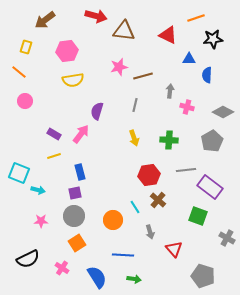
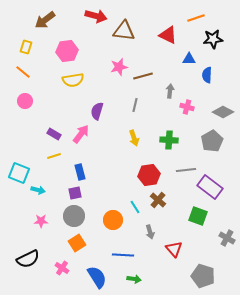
orange line at (19, 72): moved 4 px right
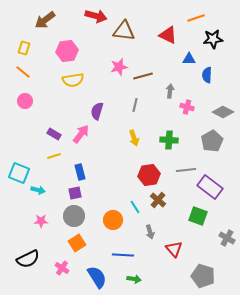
yellow rectangle at (26, 47): moved 2 px left, 1 px down
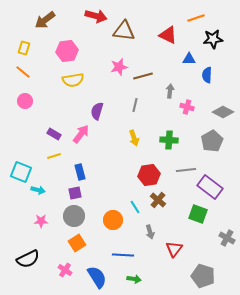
cyan square at (19, 173): moved 2 px right, 1 px up
green square at (198, 216): moved 2 px up
red triangle at (174, 249): rotated 18 degrees clockwise
pink cross at (62, 268): moved 3 px right, 2 px down
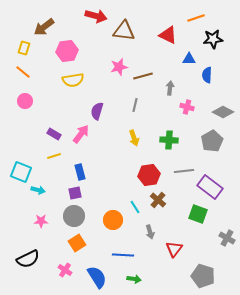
brown arrow at (45, 20): moved 1 px left, 7 px down
gray arrow at (170, 91): moved 3 px up
gray line at (186, 170): moved 2 px left, 1 px down
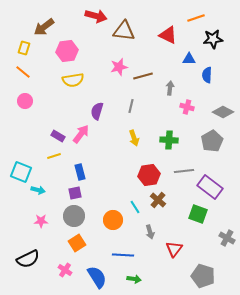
gray line at (135, 105): moved 4 px left, 1 px down
purple rectangle at (54, 134): moved 4 px right, 2 px down
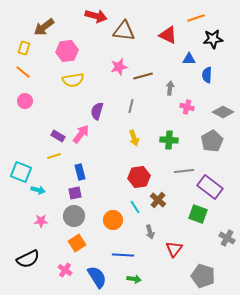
red hexagon at (149, 175): moved 10 px left, 2 px down
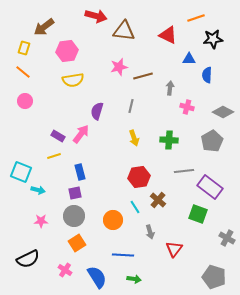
gray pentagon at (203, 276): moved 11 px right, 1 px down
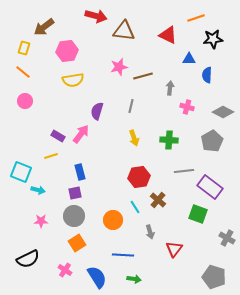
yellow line at (54, 156): moved 3 px left
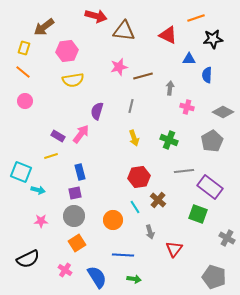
green cross at (169, 140): rotated 18 degrees clockwise
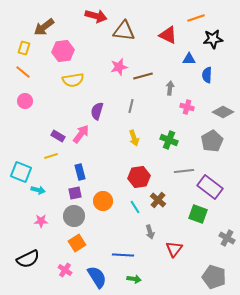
pink hexagon at (67, 51): moved 4 px left
orange circle at (113, 220): moved 10 px left, 19 px up
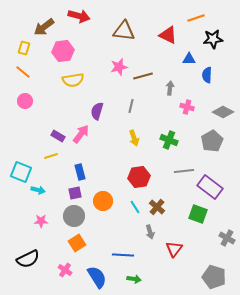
red arrow at (96, 16): moved 17 px left
brown cross at (158, 200): moved 1 px left, 7 px down
